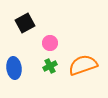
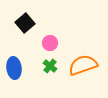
black square: rotated 12 degrees counterclockwise
green cross: rotated 24 degrees counterclockwise
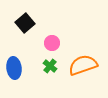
pink circle: moved 2 px right
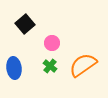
black square: moved 1 px down
orange semicircle: rotated 16 degrees counterclockwise
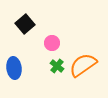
green cross: moved 7 px right
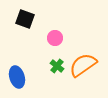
black square: moved 5 px up; rotated 30 degrees counterclockwise
pink circle: moved 3 px right, 5 px up
blue ellipse: moved 3 px right, 9 px down; rotated 10 degrees counterclockwise
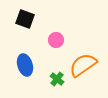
pink circle: moved 1 px right, 2 px down
green cross: moved 13 px down
blue ellipse: moved 8 px right, 12 px up
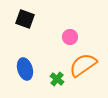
pink circle: moved 14 px right, 3 px up
blue ellipse: moved 4 px down
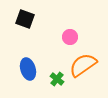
blue ellipse: moved 3 px right
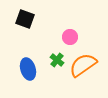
green cross: moved 19 px up
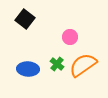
black square: rotated 18 degrees clockwise
green cross: moved 4 px down
blue ellipse: rotated 70 degrees counterclockwise
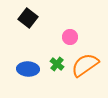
black square: moved 3 px right, 1 px up
orange semicircle: moved 2 px right
